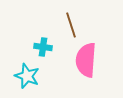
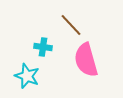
brown line: rotated 25 degrees counterclockwise
pink semicircle: rotated 20 degrees counterclockwise
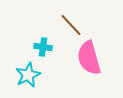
pink semicircle: moved 3 px right, 2 px up
cyan star: moved 1 px right, 1 px up; rotated 25 degrees clockwise
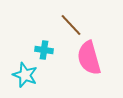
cyan cross: moved 1 px right, 3 px down
cyan star: moved 3 px left; rotated 25 degrees counterclockwise
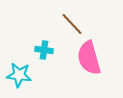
brown line: moved 1 px right, 1 px up
cyan star: moved 6 px left; rotated 15 degrees counterclockwise
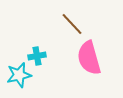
cyan cross: moved 7 px left, 6 px down; rotated 18 degrees counterclockwise
cyan star: rotated 20 degrees counterclockwise
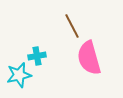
brown line: moved 2 px down; rotated 15 degrees clockwise
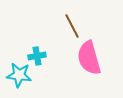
cyan star: rotated 20 degrees clockwise
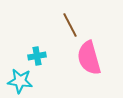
brown line: moved 2 px left, 1 px up
cyan star: moved 1 px right, 6 px down
